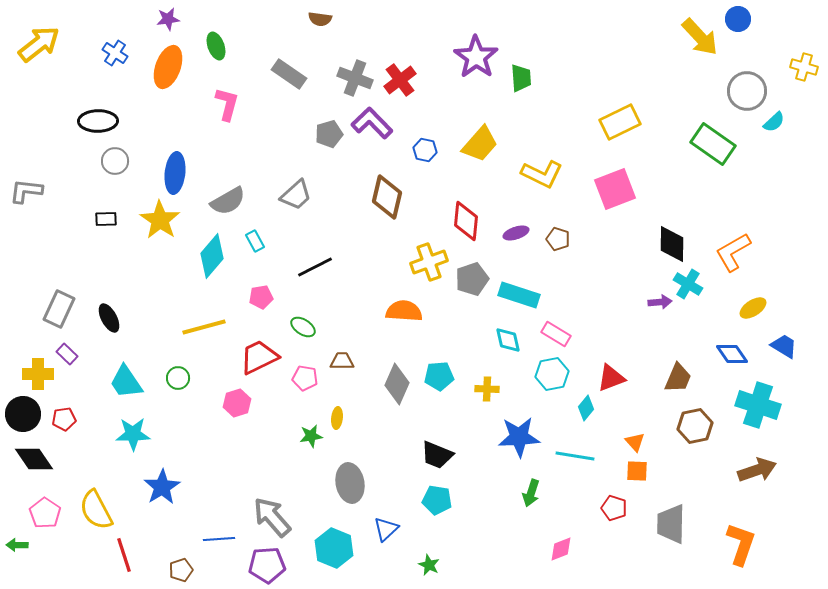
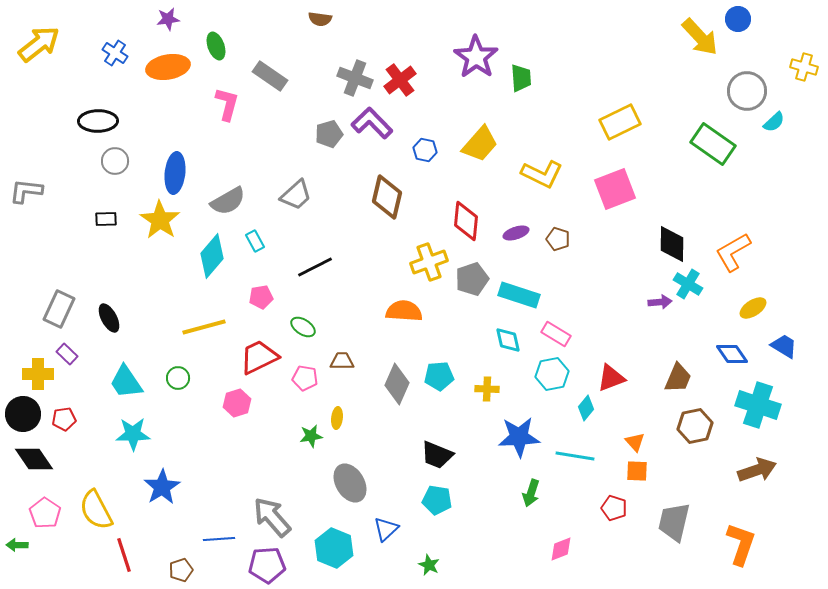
orange ellipse at (168, 67): rotated 60 degrees clockwise
gray rectangle at (289, 74): moved 19 px left, 2 px down
gray ellipse at (350, 483): rotated 21 degrees counterclockwise
gray trapezoid at (671, 524): moved 3 px right, 2 px up; rotated 12 degrees clockwise
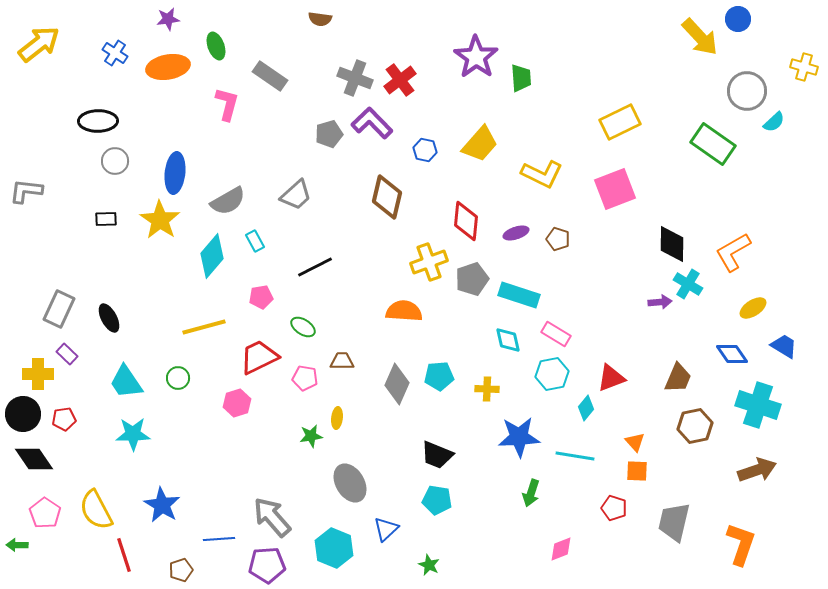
blue star at (162, 487): moved 18 px down; rotated 9 degrees counterclockwise
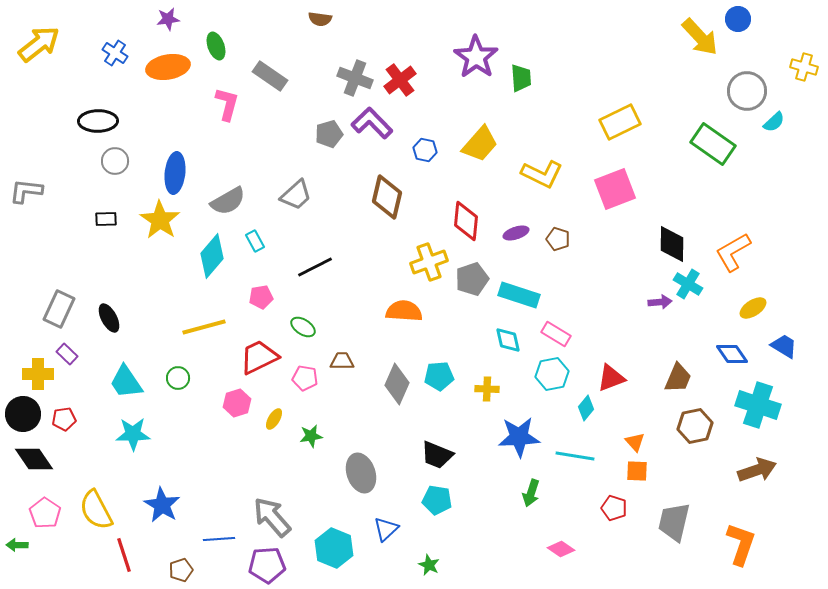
yellow ellipse at (337, 418): moved 63 px left, 1 px down; rotated 25 degrees clockwise
gray ellipse at (350, 483): moved 11 px right, 10 px up; rotated 12 degrees clockwise
pink diamond at (561, 549): rotated 56 degrees clockwise
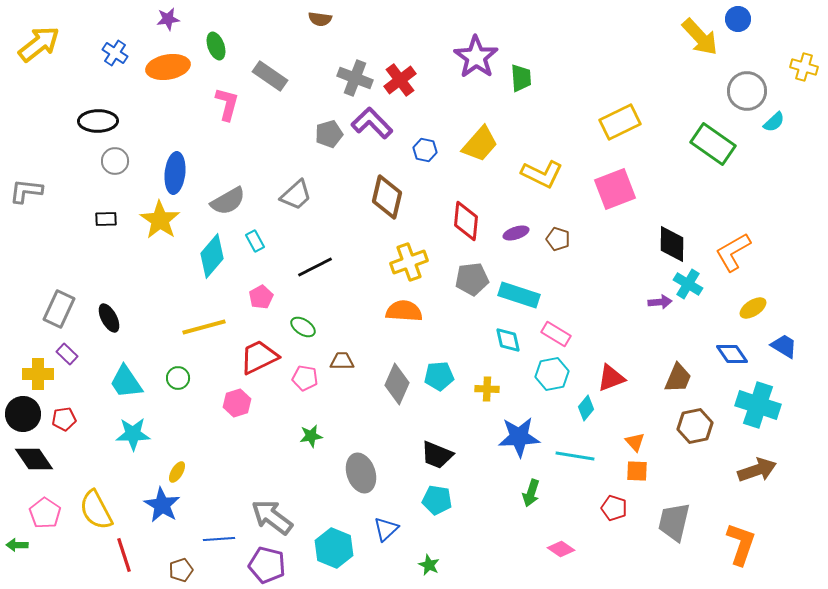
yellow cross at (429, 262): moved 20 px left
gray pentagon at (472, 279): rotated 12 degrees clockwise
pink pentagon at (261, 297): rotated 20 degrees counterclockwise
yellow ellipse at (274, 419): moved 97 px left, 53 px down
gray arrow at (272, 517): rotated 12 degrees counterclockwise
purple pentagon at (267, 565): rotated 18 degrees clockwise
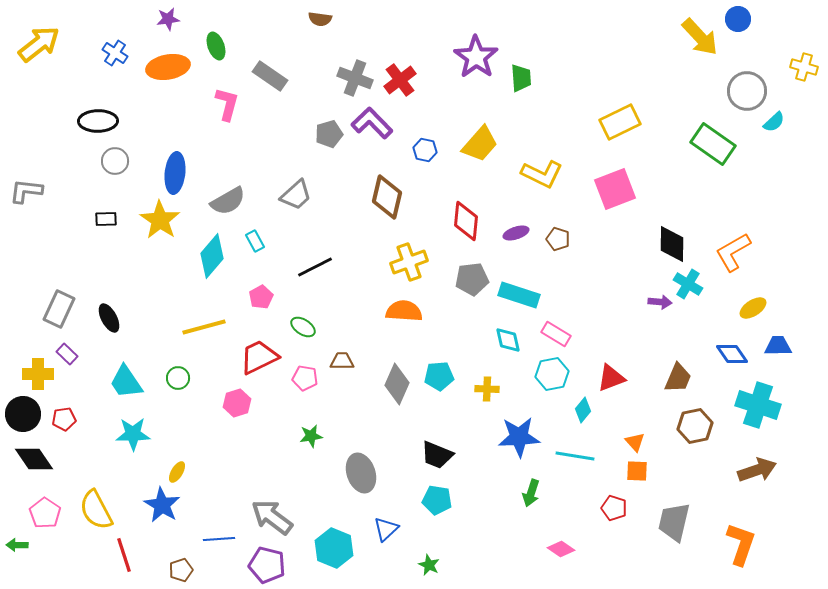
purple arrow at (660, 302): rotated 10 degrees clockwise
blue trapezoid at (784, 346): moved 6 px left; rotated 32 degrees counterclockwise
cyan diamond at (586, 408): moved 3 px left, 2 px down
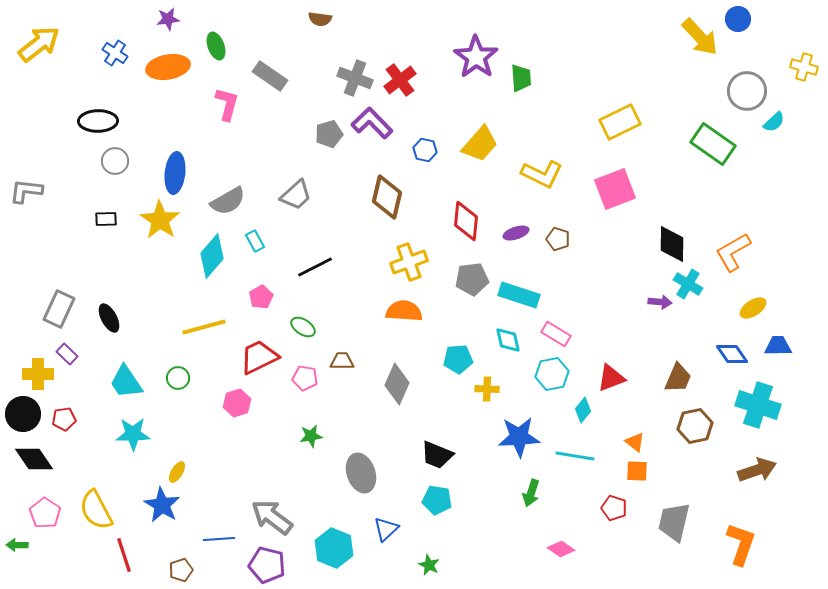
cyan pentagon at (439, 376): moved 19 px right, 17 px up
orange triangle at (635, 442): rotated 10 degrees counterclockwise
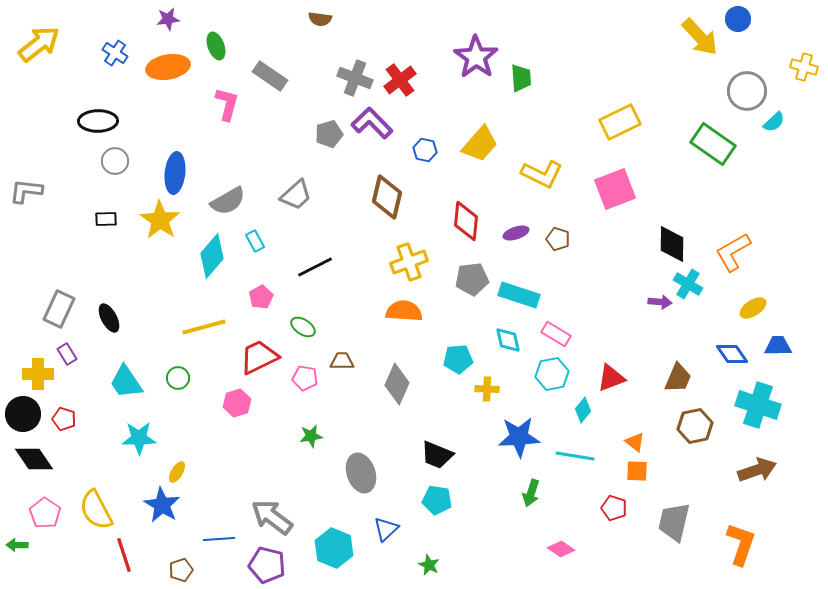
purple rectangle at (67, 354): rotated 15 degrees clockwise
red pentagon at (64, 419): rotated 25 degrees clockwise
cyan star at (133, 434): moved 6 px right, 4 px down
